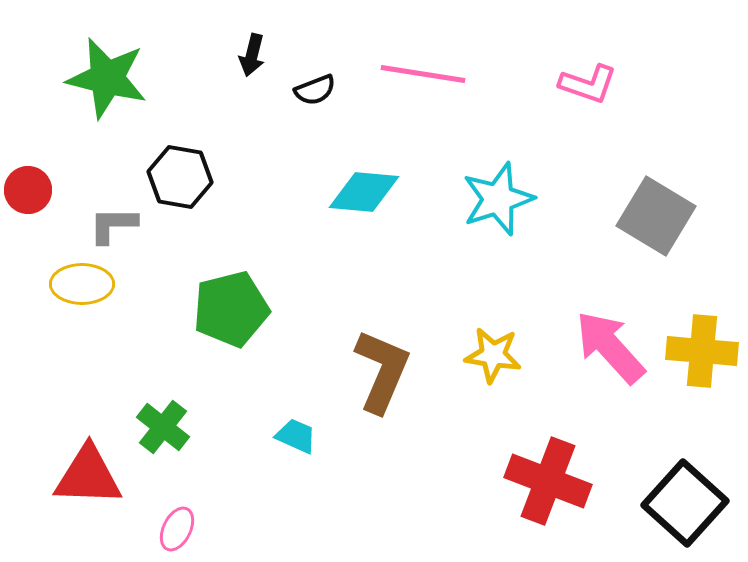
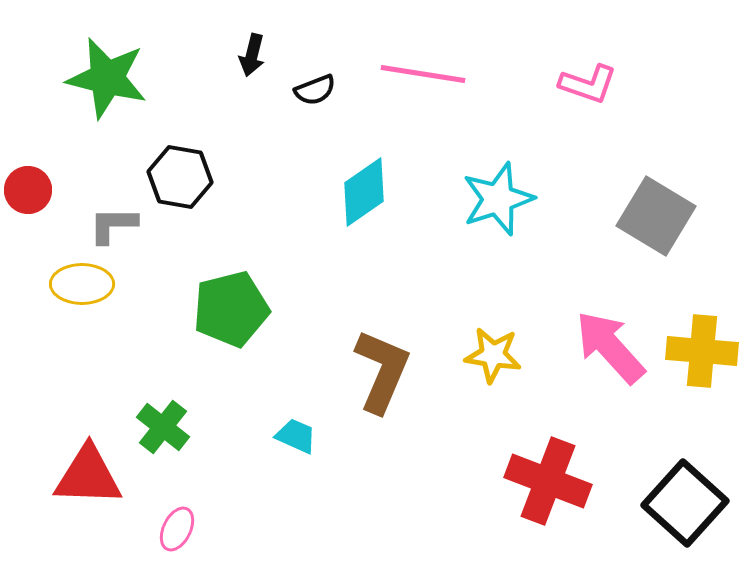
cyan diamond: rotated 40 degrees counterclockwise
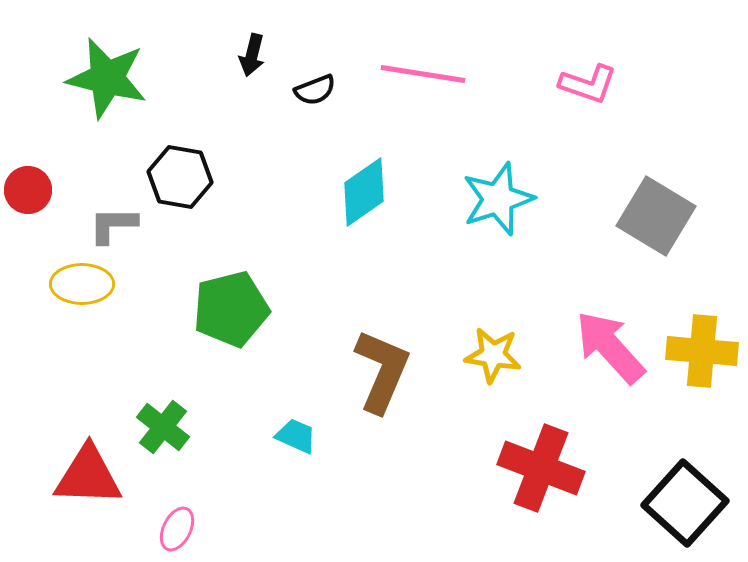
red cross: moved 7 px left, 13 px up
